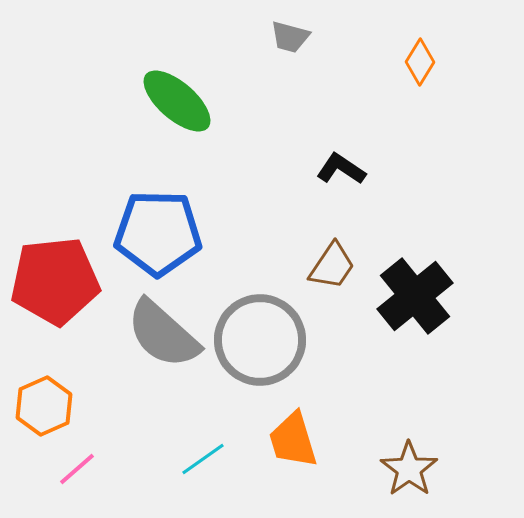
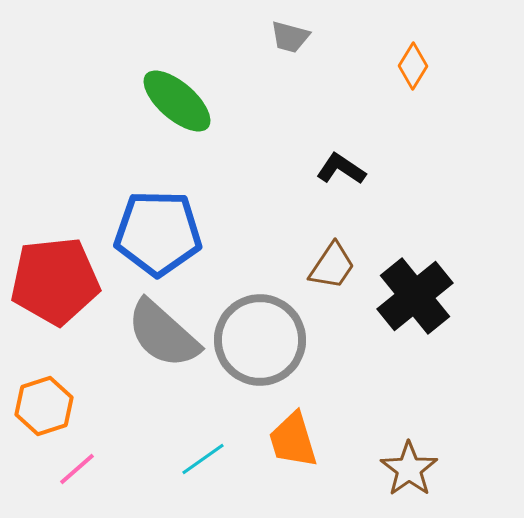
orange diamond: moved 7 px left, 4 px down
orange hexagon: rotated 6 degrees clockwise
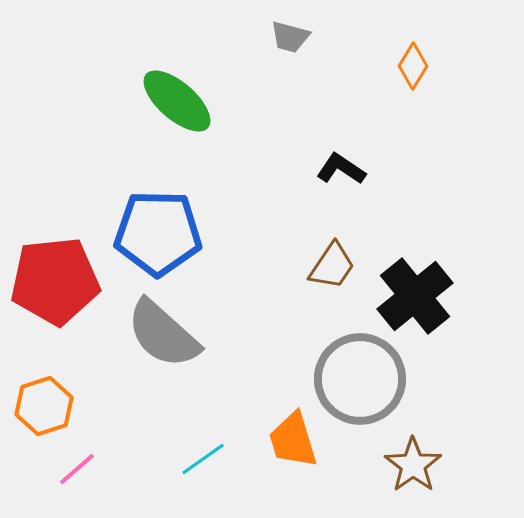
gray circle: moved 100 px right, 39 px down
brown star: moved 4 px right, 4 px up
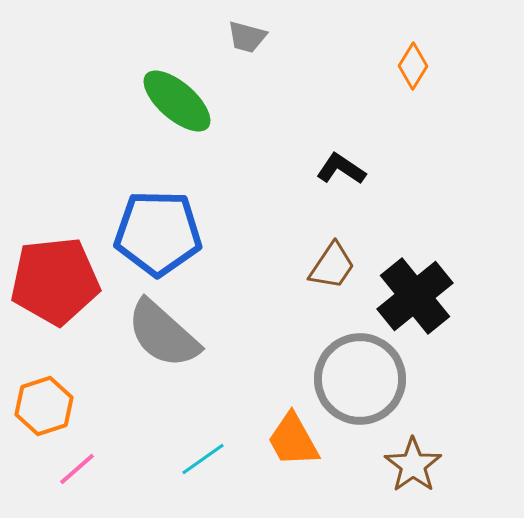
gray trapezoid: moved 43 px left
orange trapezoid: rotated 12 degrees counterclockwise
